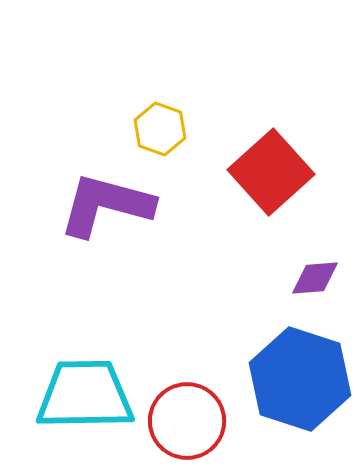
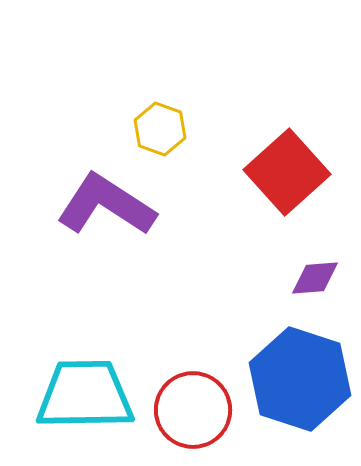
red square: moved 16 px right
purple L-shape: rotated 18 degrees clockwise
red circle: moved 6 px right, 11 px up
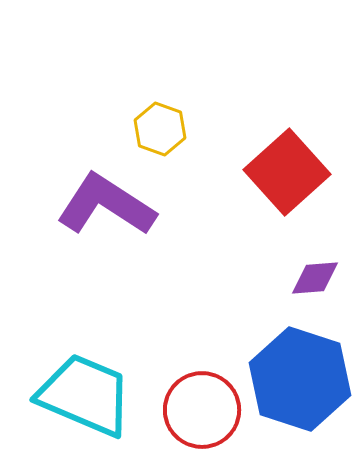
cyan trapezoid: rotated 24 degrees clockwise
red circle: moved 9 px right
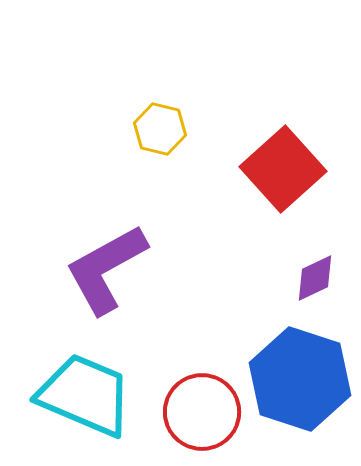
yellow hexagon: rotated 6 degrees counterclockwise
red square: moved 4 px left, 3 px up
purple L-shape: moved 64 px down; rotated 62 degrees counterclockwise
purple diamond: rotated 21 degrees counterclockwise
red circle: moved 2 px down
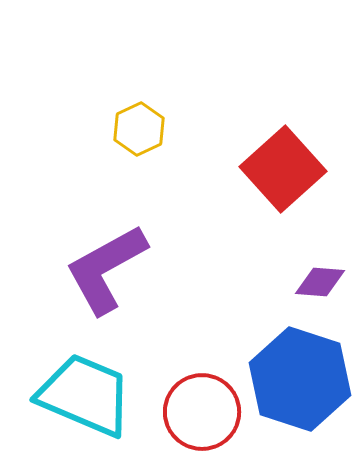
yellow hexagon: moved 21 px left; rotated 21 degrees clockwise
purple diamond: moved 5 px right, 4 px down; rotated 30 degrees clockwise
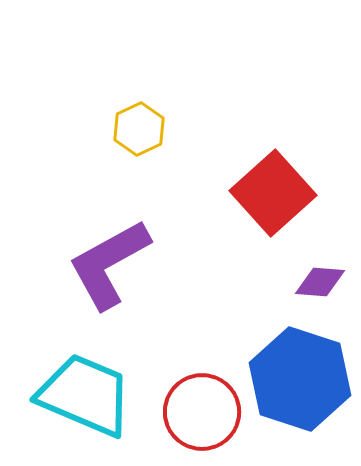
red square: moved 10 px left, 24 px down
purple L-shape: moved 3 px right, 5 px up
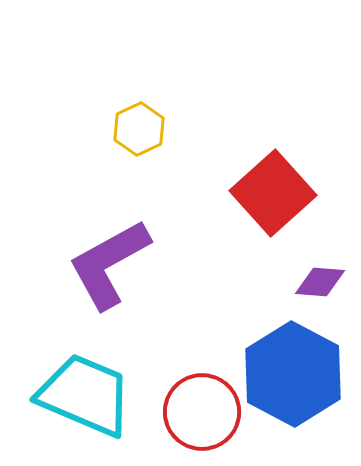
blue hexagon: moved 7 px left, 5 px up; rotated 10 degrees clockwise
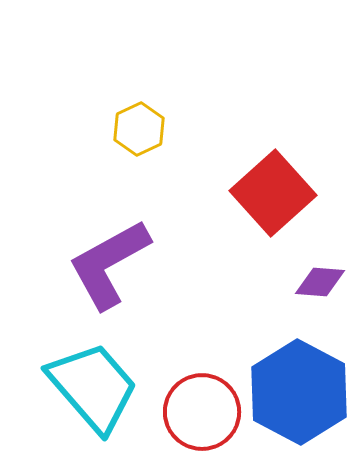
blue hexagon: moved 6 px right, 18 px down
cyan trapezoid: moved 8 px right, 8 px up; rotated 26 degrees clockwise
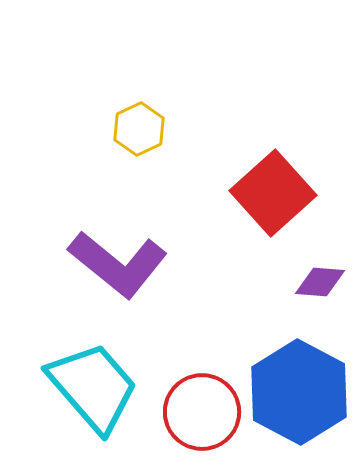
purple L-shape: moved 9 px right; rotated 112 degrees counterclockwise
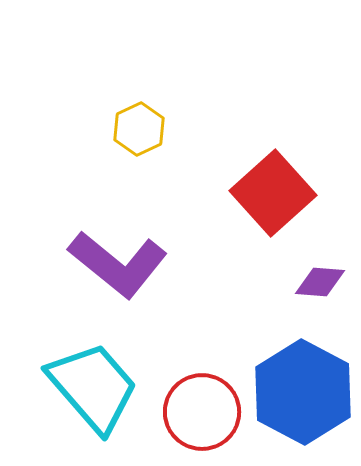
blue hexagon: moved 4 px right
